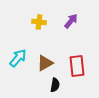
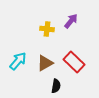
yellow cross: moved 8 px right, 7 px down
cyan arrow: moved 3 px down
red rectangle: moved 3 px left, 4 px up; rotated 40 degrees counterclockwise
black semicircle: moved 1 px right, 1 px down
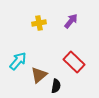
yellow cross: moved 8 px left, 6 px up; rotated 16 degrees counterclockwise
brown triangle: moved 6 px left, 12 px down; rotated 12 degrees counterclockwise
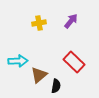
cyan arrow: rotated 48 degrees clockwise
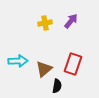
yellow cross: moved 6 px right
red rectangle: moved 1 px left, 2 px down; rotated 65 degrees clockwise
brown triangle: moved 5 px right, 6 px up
black semicircle: moved 1 px right
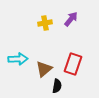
purple arrow: moved 2 px up
cyan arrow: moved 2 px up
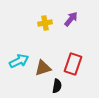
cyan arrow: moved 1 px right, 2 px down; rotated 24 degrees counterclockwise
brown triangle: moved 1 px left, 1 px up; rotated 24 degrees clockwise
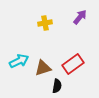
purple arrow: moved 9 px right, 2 px up
red rectangle: rotated 35 degrees clockwise
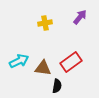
red rectangle: moved 2 px left, 2 px up
brown triangle: rotated 24 degrees clockwise
